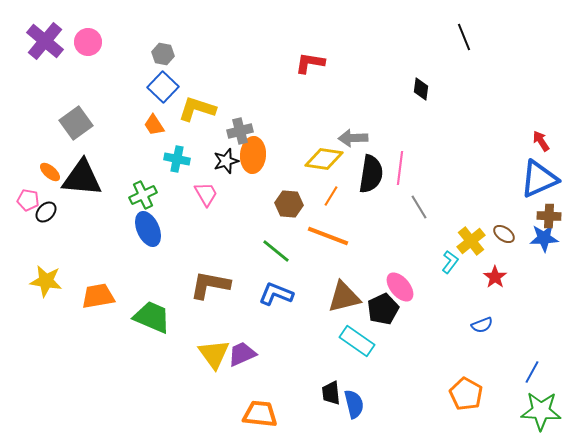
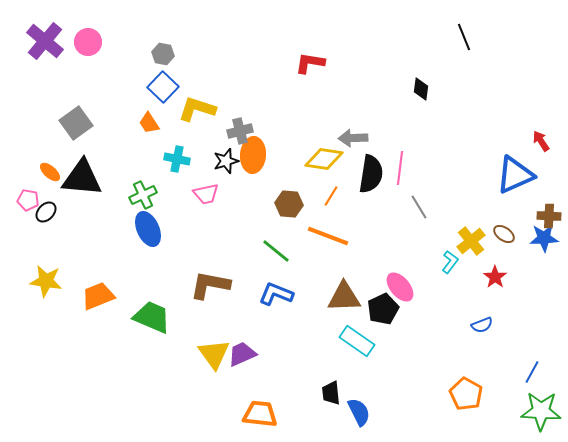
orange trapezoid at (154, 125): moved 5 px left, 2 px up
blue triangle at (539, 179): moved 24 px left, 4 px up
pink trapezoid at (206, 194): rotated 108 degrees clockwise
orange trapezoid at (98, 296): rotated 12 degrees counterclockwise
brown triangle at (344, 297): rotated 12 degrees clockwise
blue semicircle at (354, 404): moved 5 px right, 8 px down; rotated 12 degrees counterclockwise
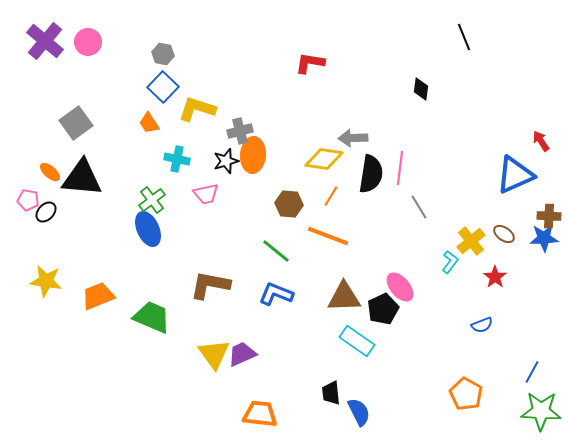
green cross at (143, 195): moved 9 px right, 5 px down; rotated 12 degrees counterclockwise
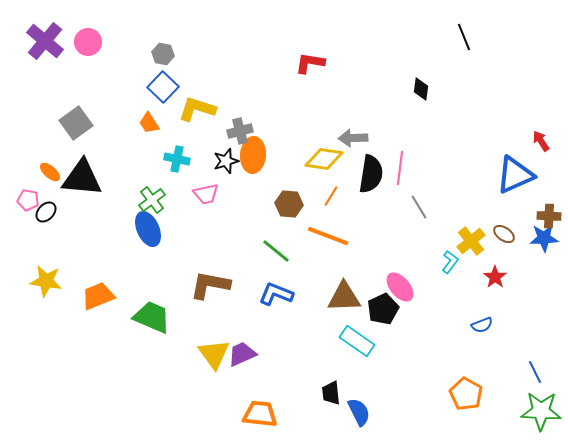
blue line at (532, 372): moved 3 px right; rotated 55 degrees counterclockwise
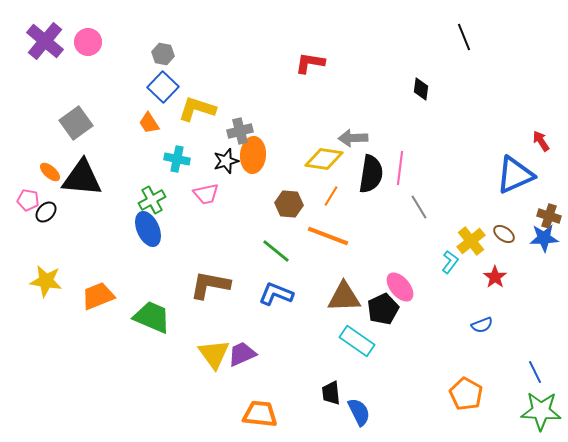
green cross at (152, 200): rotated 8 degrees clockwise
brown cross at (549, 216): rotated 15 degrees clockwise
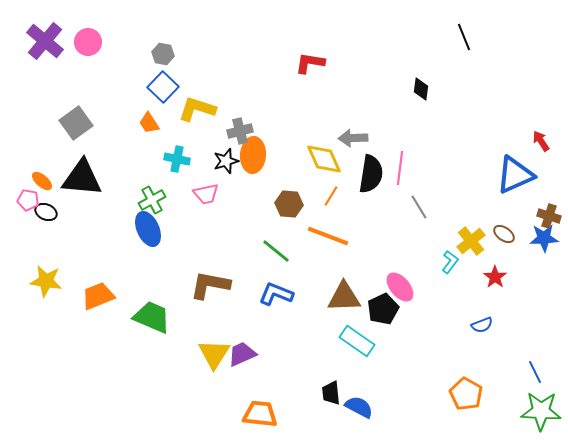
yellow diamond at (324, 159): rotated 57 degrees clockwise
orange ellipse at (50, 172): moved 8 px left, 9 px down
black ellipse at (46, 212): rotated 70 degrees clockwise
yellow triangle at (214, 354): rotated 8 degrees clockwise
blue semicircle at (359, 412): moved 5 px up; rotated 36 degrees counterclockwise
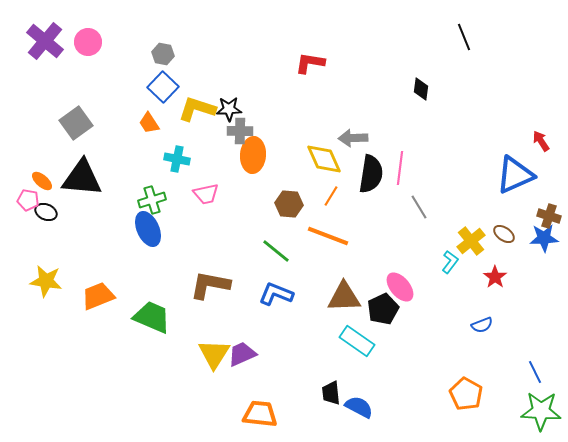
gray cross at (240, 131): rotated 15 degrees clockwise
black star at (226, 161): moved 3 px right, 52 px up; rotated 15 degrees clockwise
green cross at (152, 200): rotated 12 degrees clockwise
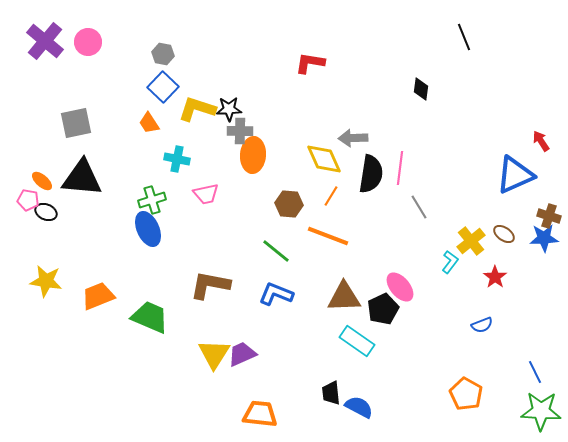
gray square at (76, 123): rotated 24 degrees clockwise
green trapezoid at (152, 317): moved 2 px left
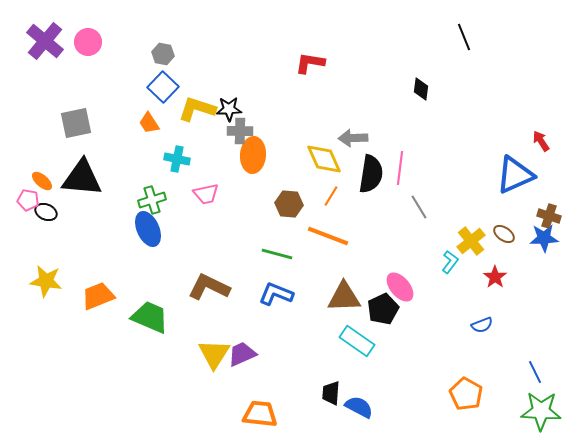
green line at (276, 251): moved 1 px right, 3 px down; rotated 24 degrees counterclockwise
brown L-shape at (210, 285): moved 1 px left, 2 px down; rotated 15 degrees clockwise
black trapezoid at (331, 393): rotated 10 degrees clockwise
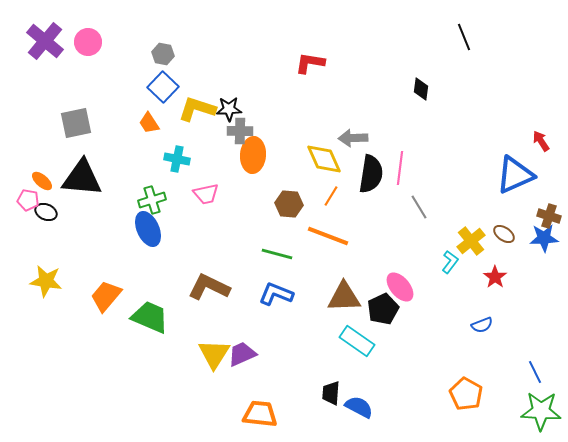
orange trapezoid at (98, 296): moved 8 px right; rotated 28 degrees counterclockwise
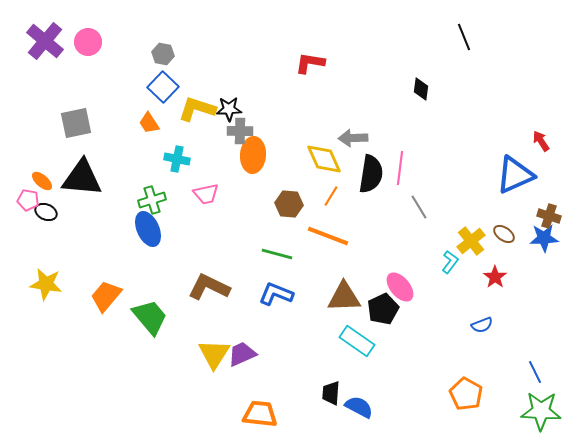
yellow star at (46, 281): moved 3 px down
green trapezoid at (150, 317): rotated 27 degrees clockwise
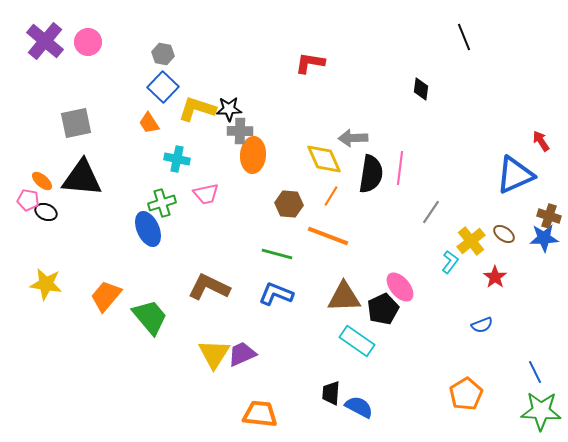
green cross at (152, 200): moved 10 px right, 3 px down
gray line at (419, 207): moved 12 px right, 5 px down; rotated 65 degrees clockwise
orange pentagon at (466, 394): rotated 12 degrees clockwise
